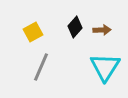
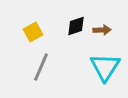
black diamond: moved 1 px right, 1 px up; rotated 30 degrees clockwise
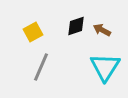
brown arrow: rotated 150 degrees counterclockwise
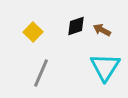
yellow square: rotated 18 degrees counterclockwise
gray line: moved 6 px down
